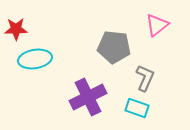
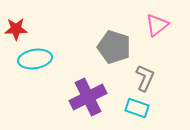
gray pentagon: rotated 12 degrees clockwise
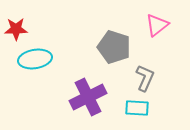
cyan rectangle: rotated 15 degrees counterclockwise
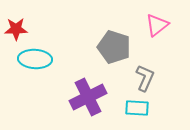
cyan ellipse: rotated 12 degrees clockwise
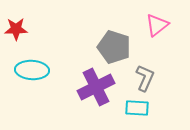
cyan ellipse: moved 3 px left, 11 px down
purple cross: moved 8 px right, 10 px up
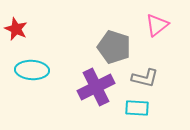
red star: rotated 25 degrees clockwise
gray L-shape: rotated 80 degrees clockwise
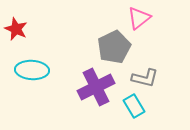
pink triangle: moved 18 px left, 7 px up
gray pentagon: rotated 28 degrees clockwise
cyan rectangle: moved 3 px left, 2 px up; rotated 55 degrees clockwise
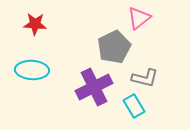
red star: moved 19 px right, 5 px up; rotated 20 degrees counterclockwise
purple cross: moved 2 px left
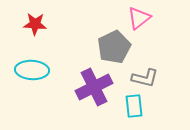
cyan rectangle: rotated 25 degrees clockwise
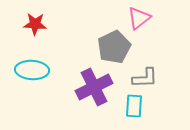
gray L-shape: rotated 16 degrees counterclockwise
cyan rectangle: rotated 10 degrees clockwise
